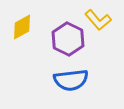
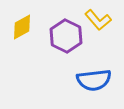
purple hexagon: moved 2 px left, 3 px up
blue semicircle: moved 23 px right
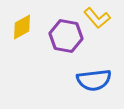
yellow L-shape: moved 1 px left, 2 px up
purple hexagon: rotated 16 degrees counterclockwise
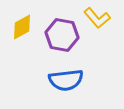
purple hexagon: moved 4 px left, 1 px up
blue semicircle: moved 28 px left
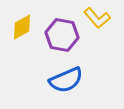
blue semicircle: rotated 16 degrees counterclockwise
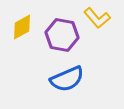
blue semicircle: moved 1 px right, 1 px up
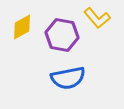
blue semicircle: moved 1 px right, 1 px up; rotated 12 degrees clockwise
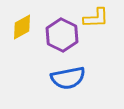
yellow L-shape: moved 1 px left; rotated 52 degrees counterclockwise
purple hexagon: rotated 16 degrees clockwise
